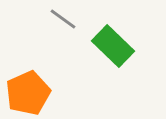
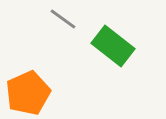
green rectangle: rotated 6 degrees counterclockwise
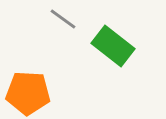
orange pentagon: rotated 27 degrees clockwise
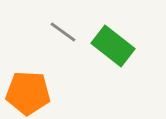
gray line: moved 13 px down
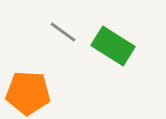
green rectangle: rotated 6 degrees counterclockwise
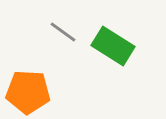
orange pentagon: moved 1 px up
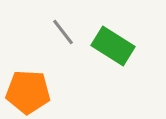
gray line: rotated 16 degrees clockwise
